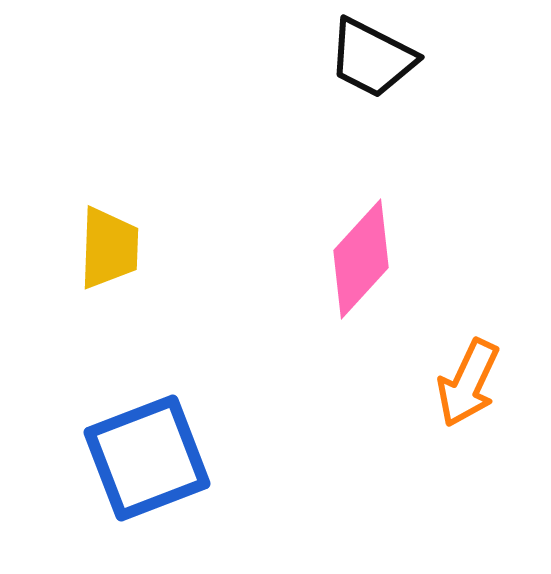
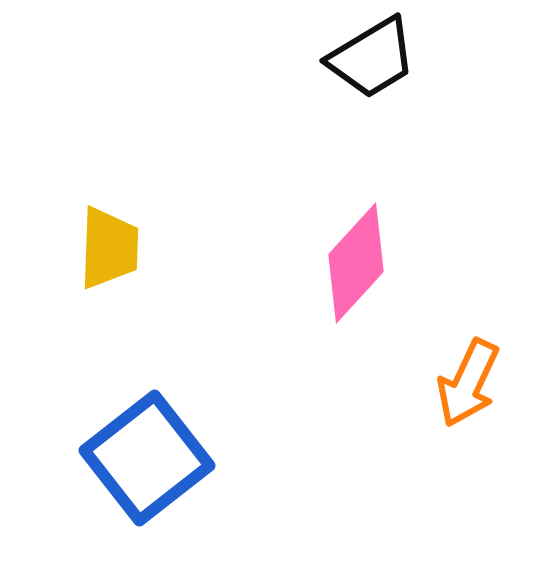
black trapezoid: rotated 58 degrees counterclockwise
pink diamond: moved 5 px left, 4 px down
blue square: rotated 17 degrees counterclockwise
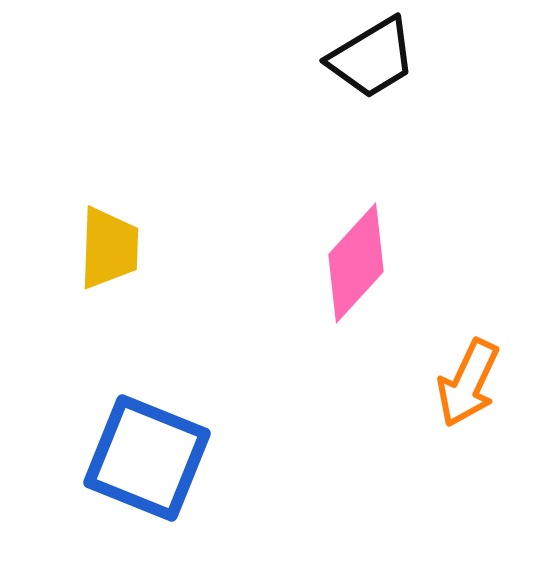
blue square: rotated 30 degrees counterclockwise
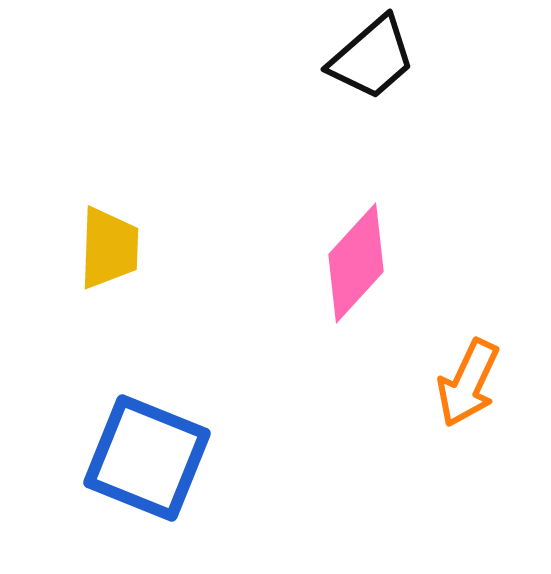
black trapezoid: rotated 10 degrees counterclockwise
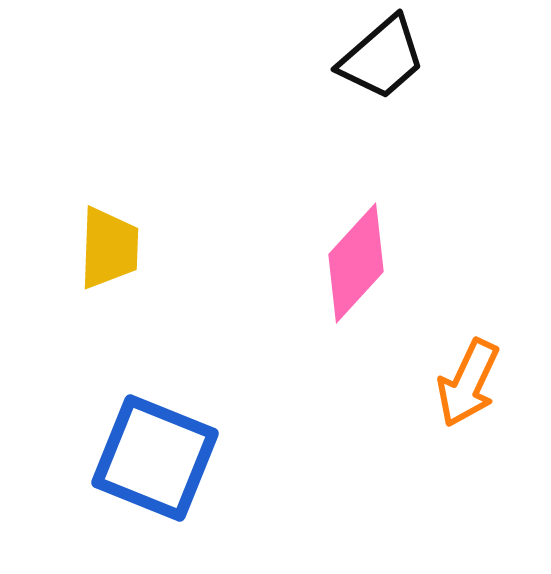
black trapezoid: moved 10 px right
blue square: moved 8 px right
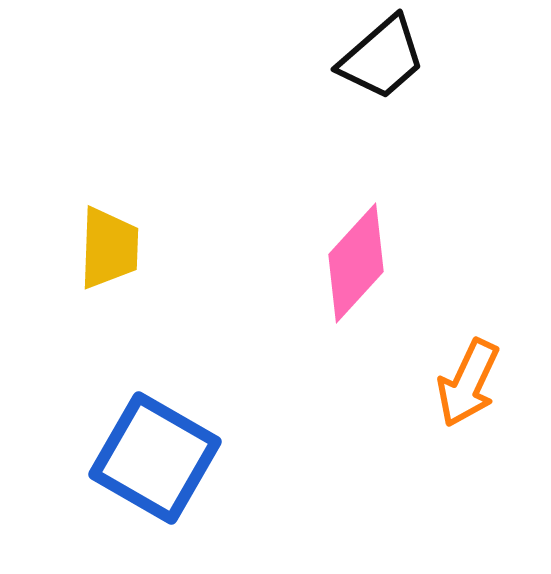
blue square: rotated 8 degrees clockwise
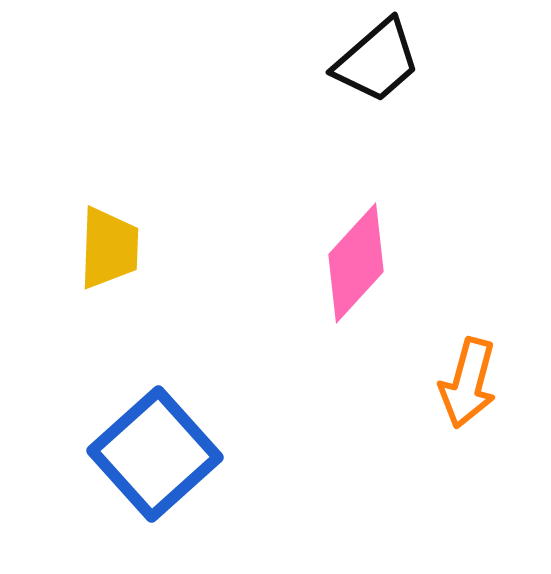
black trapezoid: moved 5 px left, 3 px down
orange arrow: rotated 10 degrees counterclockwise
blue square: moved 4 px up; rotated 18 degrees clockwise
